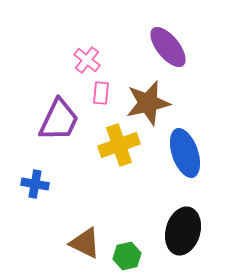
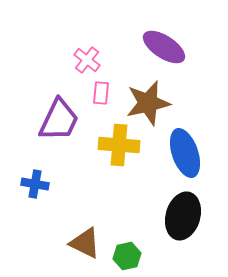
purple ellipse: moved 4 px left; rotated 18 degrees counterclockwise
yellow cross: rotated 24 degrees clockwise
black ellipse: moved 15 px up
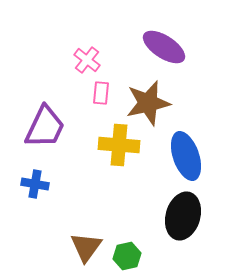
purple trapezoid: moved 14 px left, 7 px down
blue ellipse: moved 1 px right, 3 px down
brown triangle: moved 1 px right, 4 px down; rotated 40 degrees clockwise
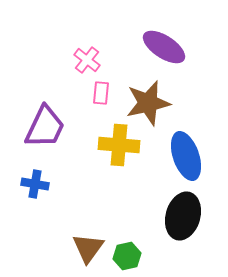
brown triangle: moved 2 px right, 1 px down
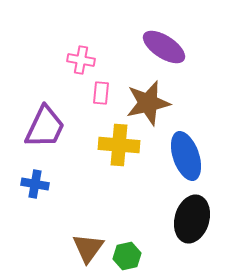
pink cross: moved 6 px left; rotated 28 degrees counterclockwise
black ellipse: moved 9 px right, 3 px down
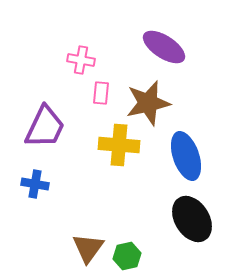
black ellipse: rotated 48 degrees counterclockwise
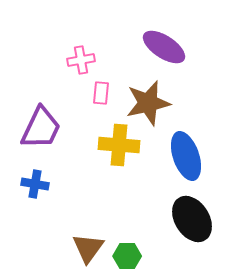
pink cross: rotated 20 degrees counterclockwise
purple trapezoid: moved 4 px left, 1 px down
green hexagon: rotated 12 degrees clockwise
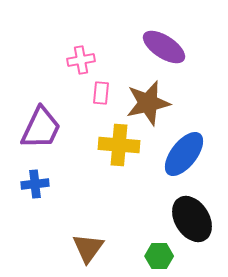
blue ellipse: moved 2 px left, 2 px up; rotated 57 degrees clockwise
blue cross: rotated 16 degrees counterclockwise
green hexagon: moved 32 px right
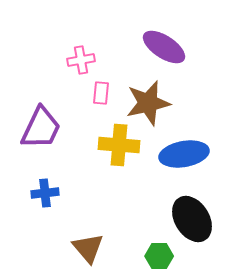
blue ellipse: rotated 42 degrees clockwise
blue cross: moved 10 px right, 9 px down
brown triangle: rotated 16 degrees counterclockwise
